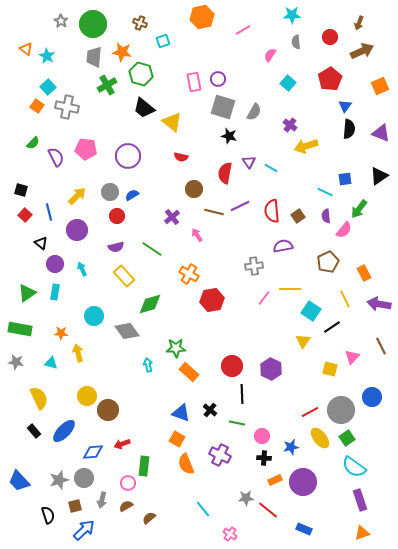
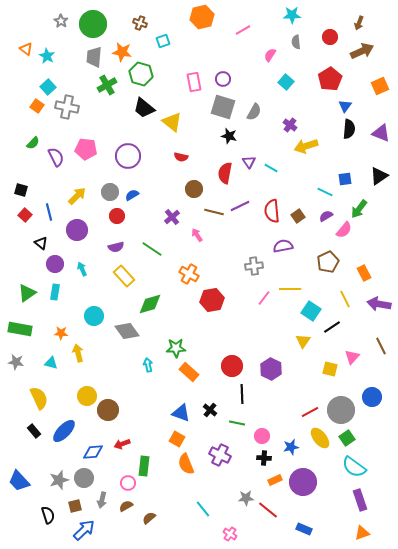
purple circle at (218, 79): moved 5 px right
cyan square at (288, 83): moved 2 px left, 1 px up
purple semicircle at (326, 216): rotated 64 degrees clockwise
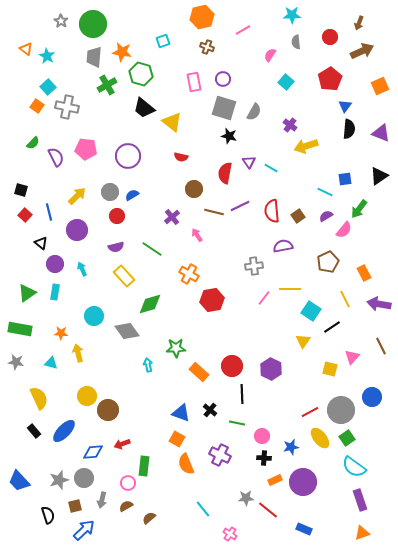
brown cross at (140, 23): moved 67 px right, 24 px down
gray square at (223, 107): moved 1 px right, 1 px down
orange rectangle at (189, 372): moved 10 px right
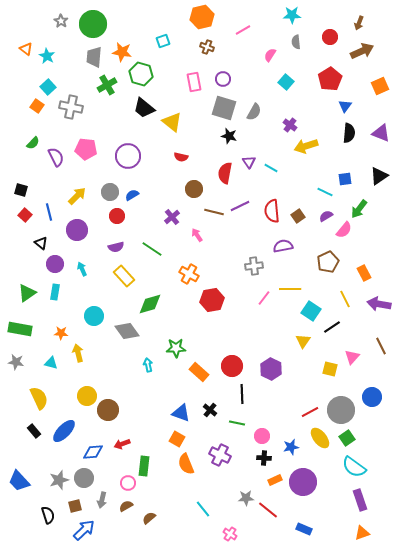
gray cross at (67, 107): moved 4 px right
black semicircle at (349, 129): moved 4 px down
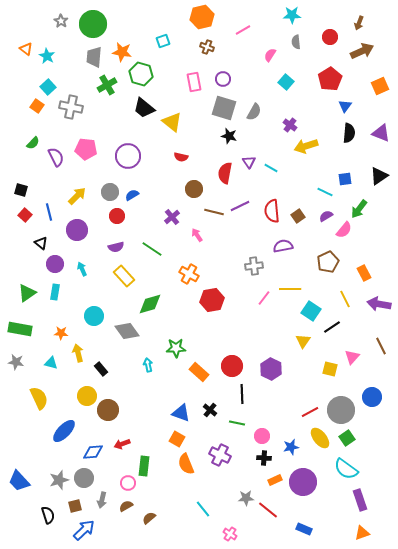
black rectangle at (34, 431): moved 67 px right, 62 px up
cyan semicircle at (354, 467): moved 8 px left, 2 px down
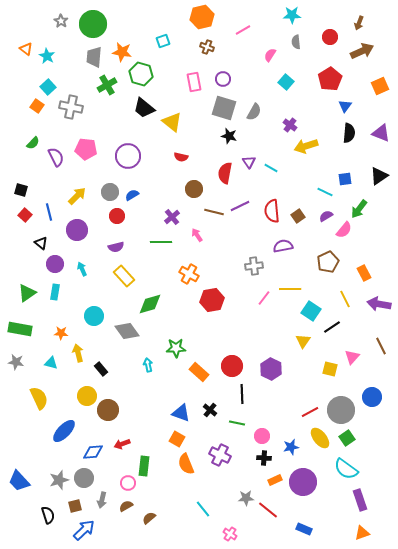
green line at (152, 249): moved 9 px right, 7 px up; rotated 35 degrees counterclockwise
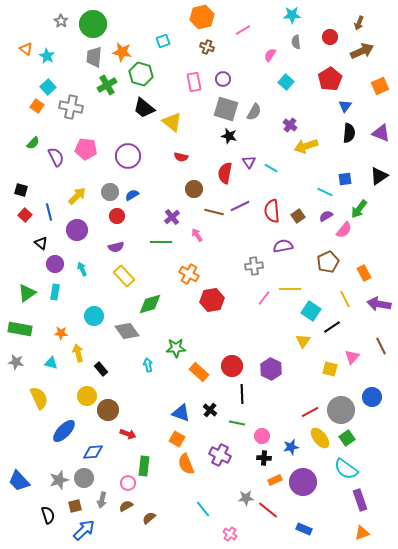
gray square at (224, 108): moved 2 px right, 1 px down
red arrow at (122, 444): moved 6 px right, 10 px up; rotated 140 degrees counterclockwise
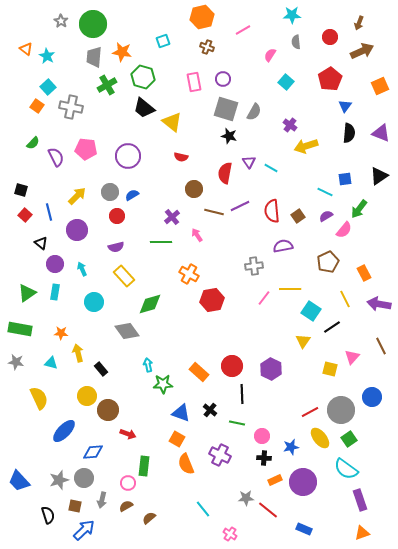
green hexagon at (141, 74): moved 2 px right, 3 px down
cyan circle at (94, 316): moved 14 px up
green star at (176, 348): moved 13 px left, 36 px down
green square at (347, 438): moved 2 px right, 1 px down
brown square at (75, 506): rotated 24 degrees clockwise
